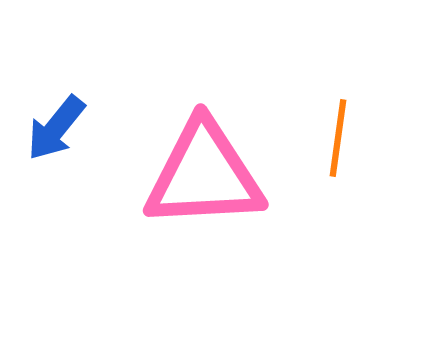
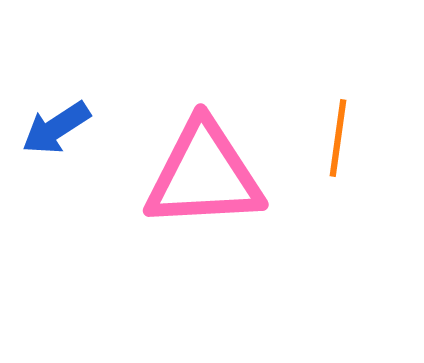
blue arrow: rotated 18 degrees clockwise
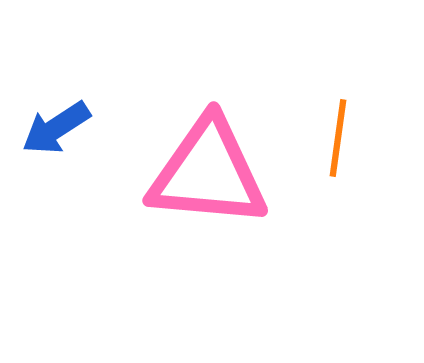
pink triangle: moved 4 px right, 2 px up; rotated 8 degrees clockwise
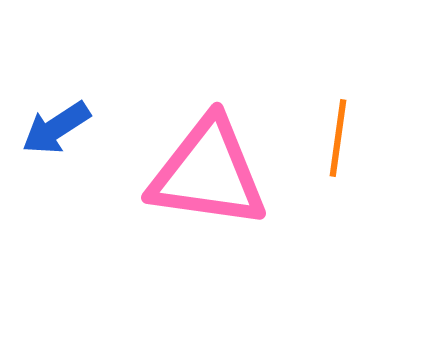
pink triangle: rotated 3 degrees clockwise
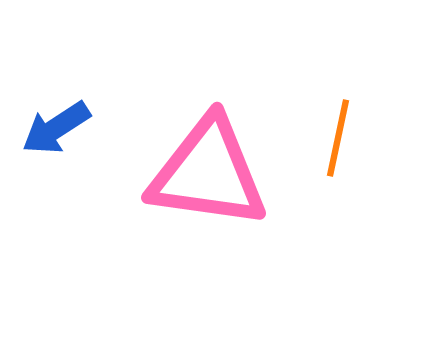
orange line: rotated 4 degrees clockwise
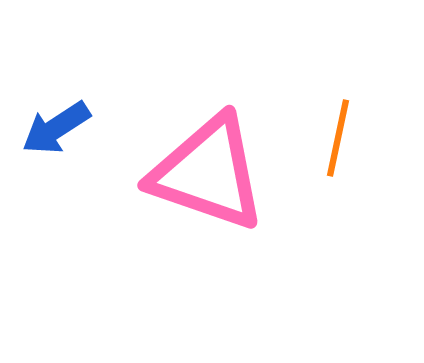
pink triangle: rotated 11 degrees clockwise
